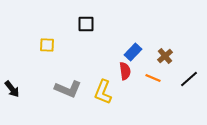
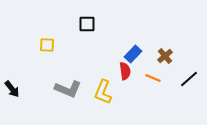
black square: moved 1 px right
blue rectangle: moved 2 px down
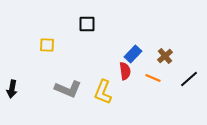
black arrow: rotated 48 degrees clockwise
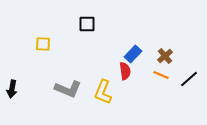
yellow square: moved 4 px left, 1 px up
orange line: moved 8 px right, 3 px up
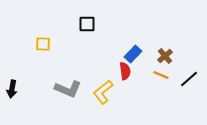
yellow L-shape: rotated 30 degrees clockwise
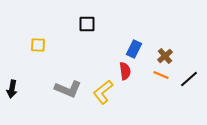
yellow square: moved 5 px left, 1 px down
blue rectangle: moved 1 px right, 5 px up; rotated 18 degrees counterclockwise
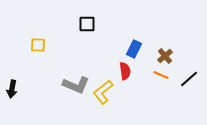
gray L-shape: moved 8 px right, 4 px up
